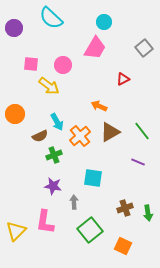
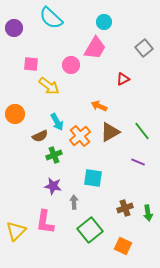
pink circle: moved 8 px right
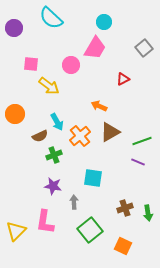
green line: moved 10 px down; rotated 72 degrees counterclockwise
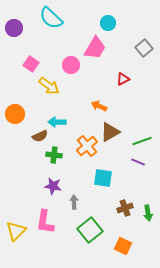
cyan circle: moved 4 px right, 1 px down
pink square: rotated 28 degrees clockwise
cyan arrow: rotated 120 degrees clockwise
orange cross: moved 7 px right, 10 px down
green cross: rotated 28 degrees clockwise
cyan square: moved 10 px right
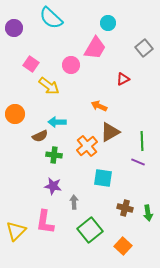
green line: rotated 72 degrees counterclockwise
brown cross: rotated 35 degrees clockwise
orange square: rotated 18 degrees clockwise
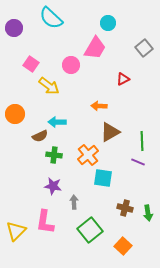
orange arrow: rotated 21 degrees counterclockwise
orange cross: moved 1 px right, 9 px down
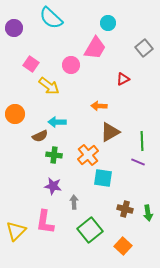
brown cross: moved 1 px down
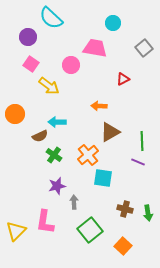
cyan circle: moved 5 px right
purple circle: moved 14 px right, 9 px down
pink trapezoid: rotated 110 degrees counterclockwise
green cross: rotated 28 degrees clockwise
purple star: moved 4 px right; rotated 24 degrees counterclockwise
